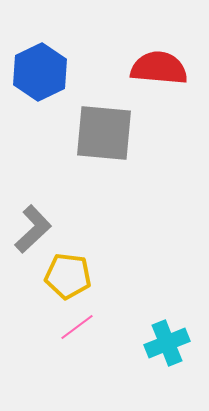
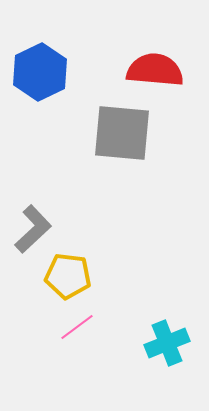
red semicircle: moved 4 px left, 2 px down
gray square: moved 18 px right
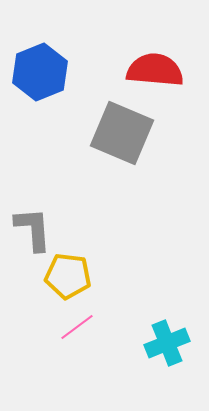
blue hexagon: rotated 4 degrees clockwise
gray square: rotated 18 degrees clockwise
gray L-shape: rotated 51 degrees counterclockwise
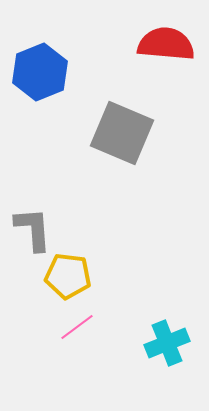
red semicircle: moved 11 px right, 26 px up
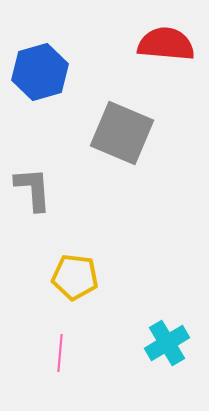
blue hexagon: rotated 6 degrees clockwise
gray L-shape: moved 40 px up
yellow pentagon: moved 7 px right, 1 px down
pink line: moved 17 px left, 26 px down; rotated 48 degrees counterclockwise
cyan cross: rotated 9 degrees counterclockwise
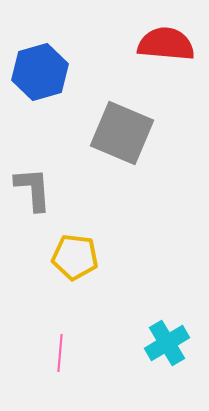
yellow pentagon: moved 20 px up
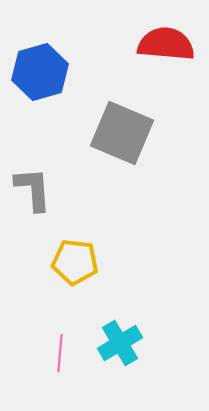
yellow pentagon: moved 5 px down
cyan cross: moved 47 px left
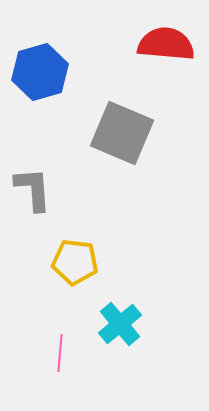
cyan cross: moved 19 px up; rotated 9 degrees counterclockwise
